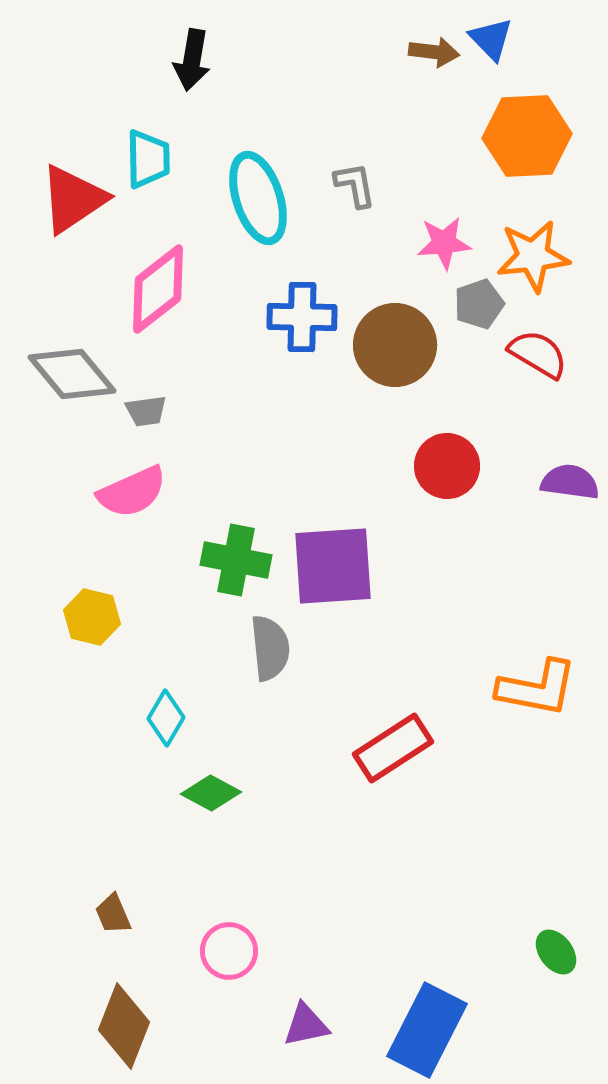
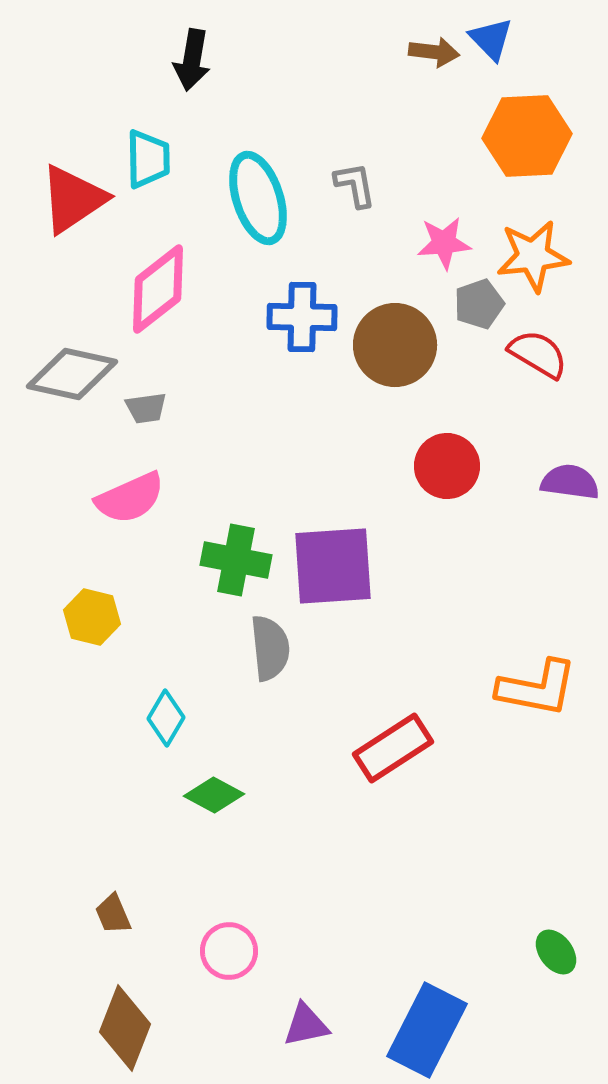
gray diamond: rotated 38 degrees counterclockwise
gray trapezoid: moved 3 px up
pink semicircle: moved 2 px left, 6 px down
green diamond: moved 3 px right, 2 px down
brown diamond: moved 1 px right, 2 px down
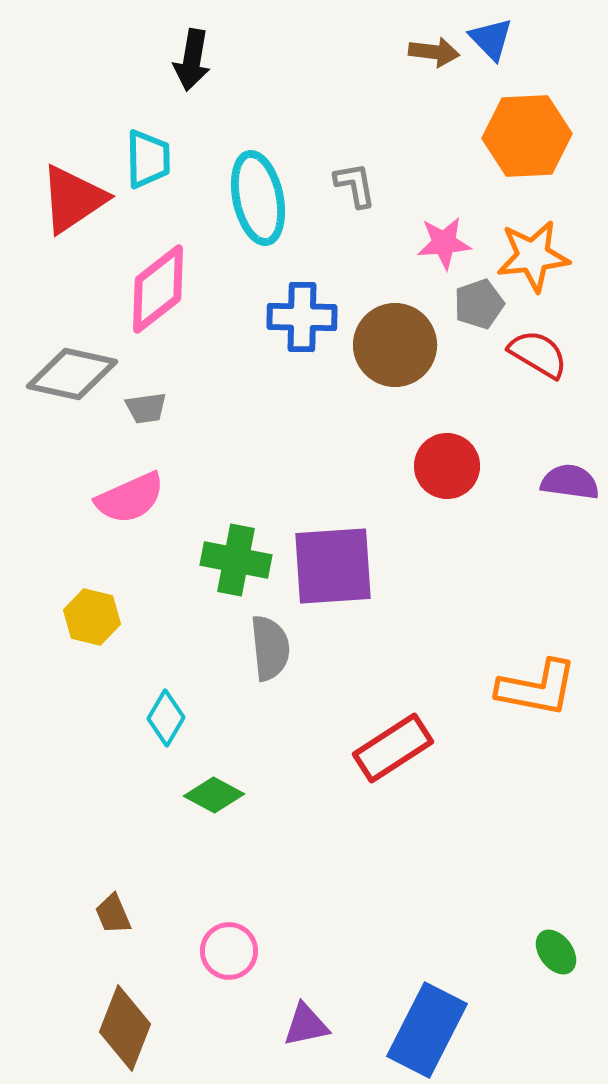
cyan ellipse: rotated 6 degrees clockwise
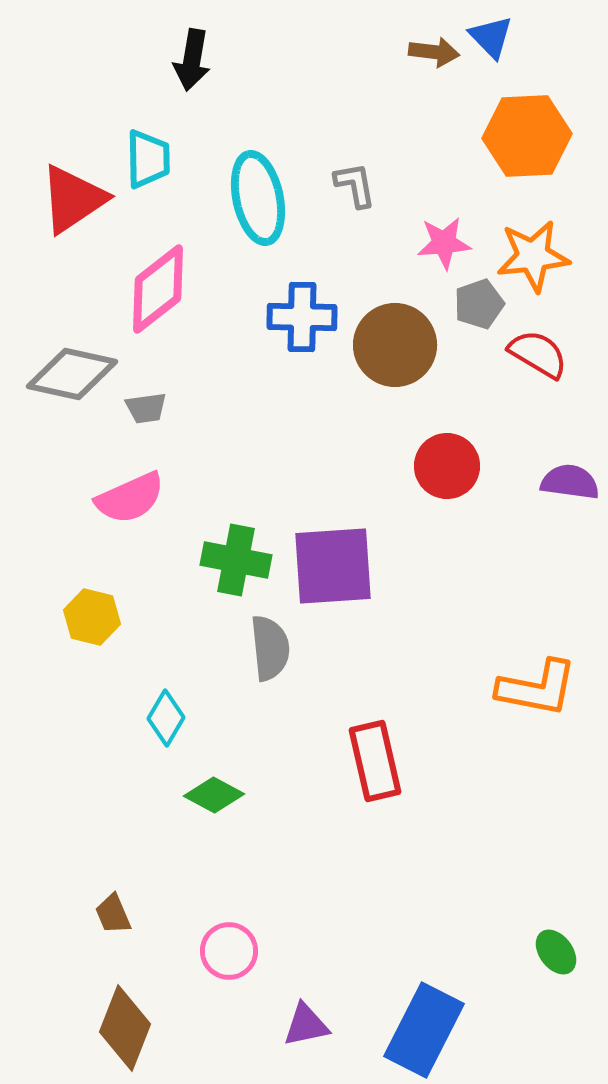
blue triangle: moved 2 px up
red rectangle: moved 18 px left, 13 px down; rotated 70 degrees counterclockwise
blue rectangle: moved 3 px left
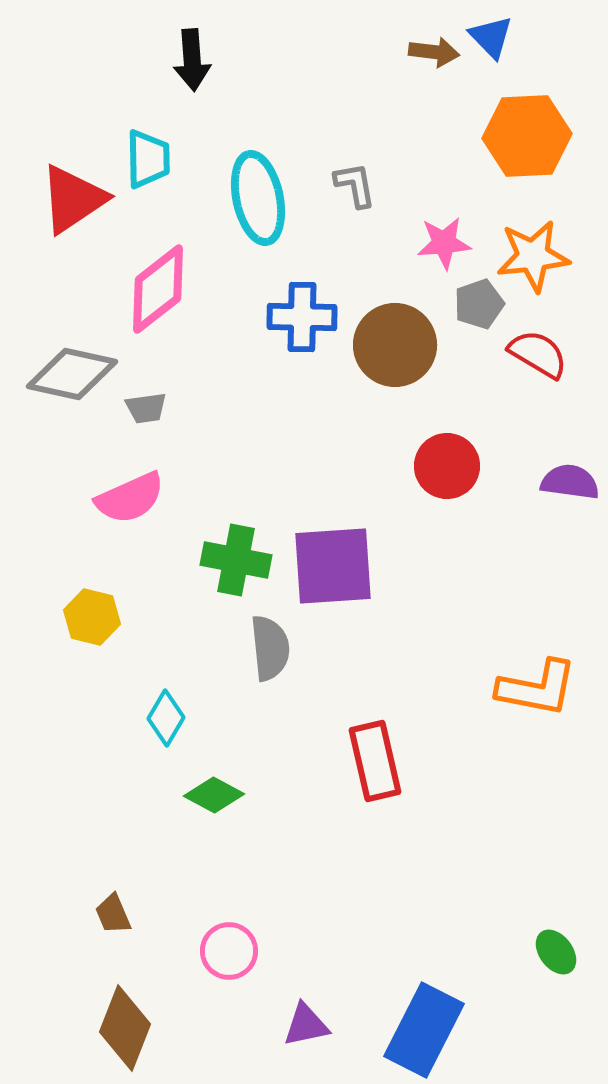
black arrow: rotated 14 degrees counterclockwise
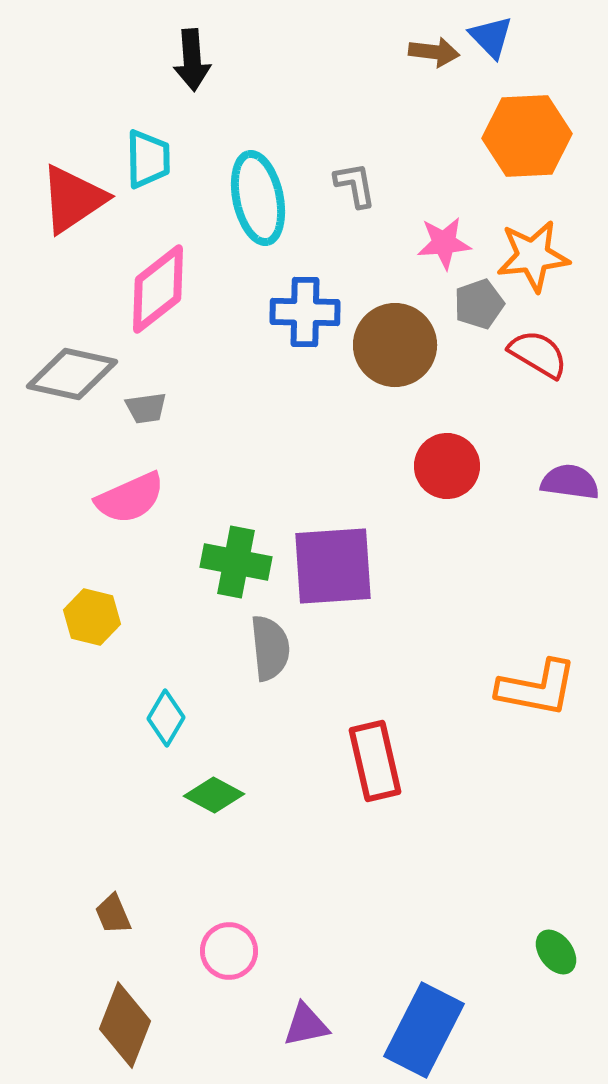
blue cross: moved 3 px right, 5 px up
green cross: moved 2 px down
brown diamond: moved 3 px up
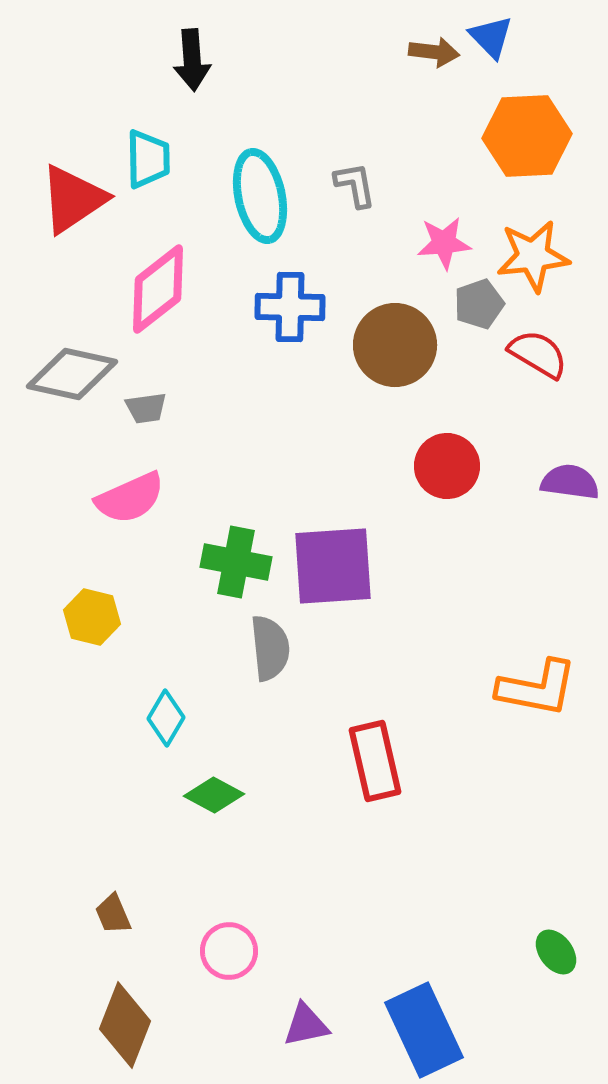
cyan ellipse: moved 2 px right, 2 px up
blue cross: moved 15 px left, 5 px up
blue rectangle: rotated 52 degrees counterclockwise
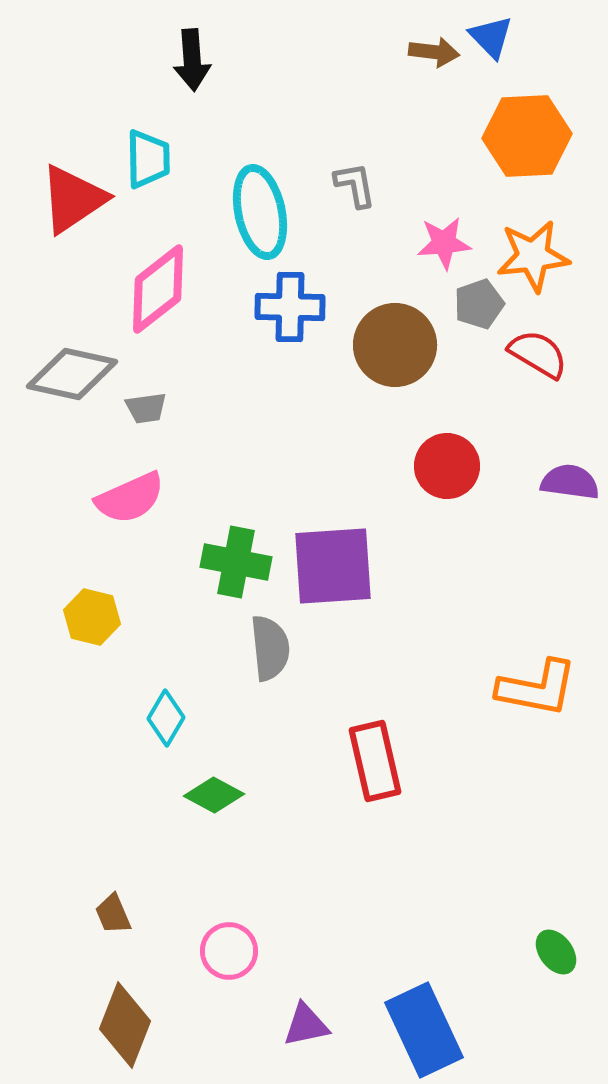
cyan ellipse: moved 16 px down
